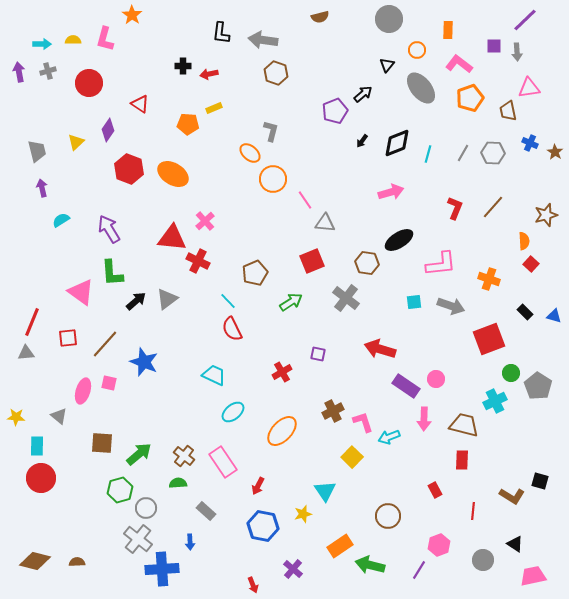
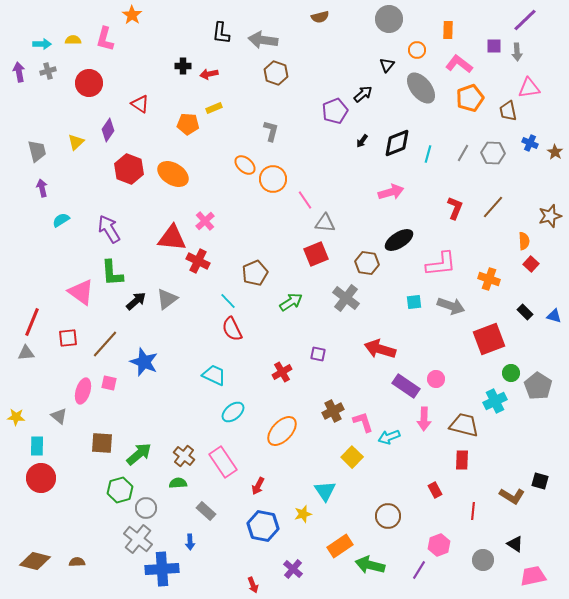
orange ellipse at (250, 153): moved 5 px left, 12 px down
brown star at (546, 215): moved 4 px right, 1 px down
red square at (312, 261): moved 4 px right, 7 px up
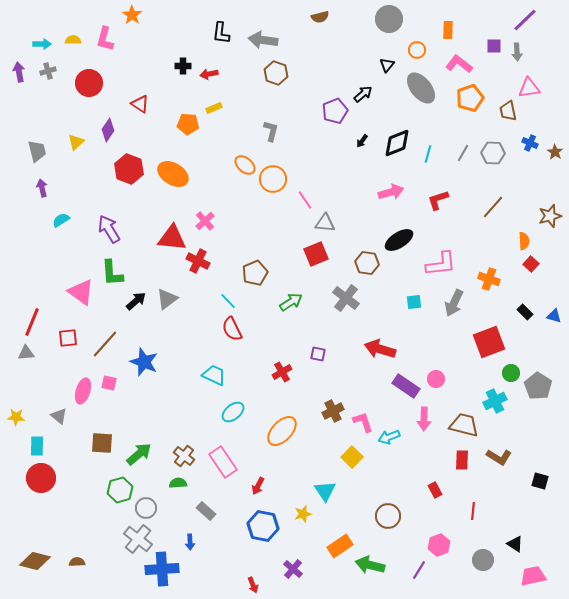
red L-shape at (455, 208): moved 17 px left, 8 px up; rotated 130 degrees counterclockwise
gray arrow at (451, 306): moved 3 px right, 3 px up; rotated 96 degrees clockwise
red square at (489, 339): moved 3 px down
brown L-shape at (512, 496): moved 13 px left, 39 px up
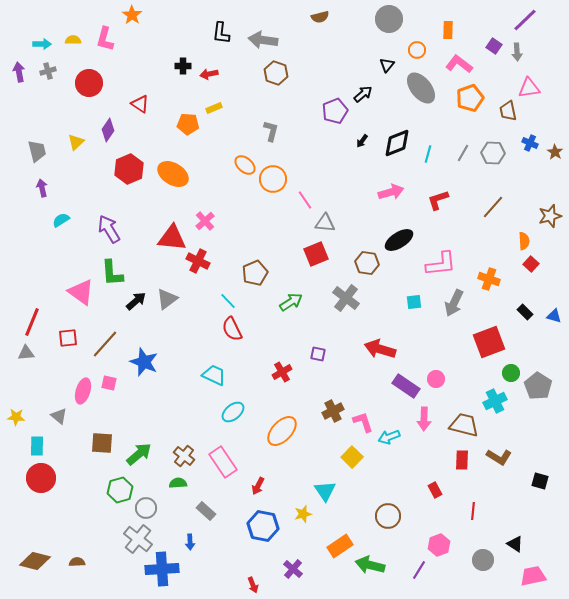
purple square at (494, 46): rotated 35 degrees clockwise
red hexagon at (129, 169): rotated 16 degrees clockwise
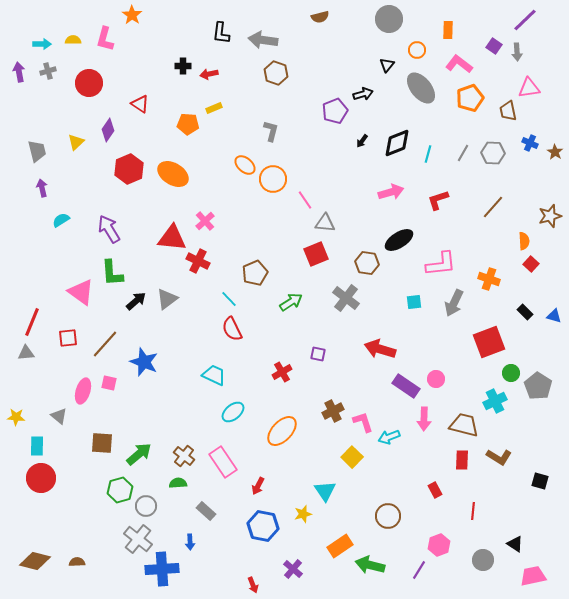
black arrow at (363, 94): rotated 24 degrees clockwise
cyan line at (228, 301): moved 1 px right, 2 px up
gray circle at (146, 508): moved 2 px up
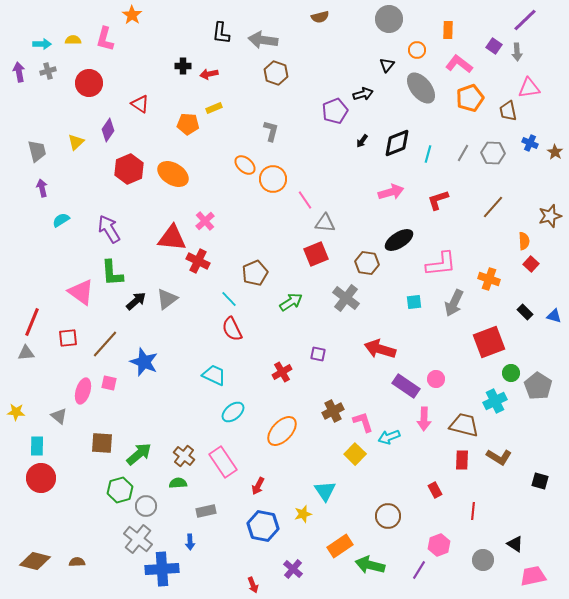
yellow star at (16, 417): moved 5 px up
yellow square at (352, 457): moved 3 px right, 3 px up
gray rectangle at (206, 511): rotated 54 degrees counterclockwise
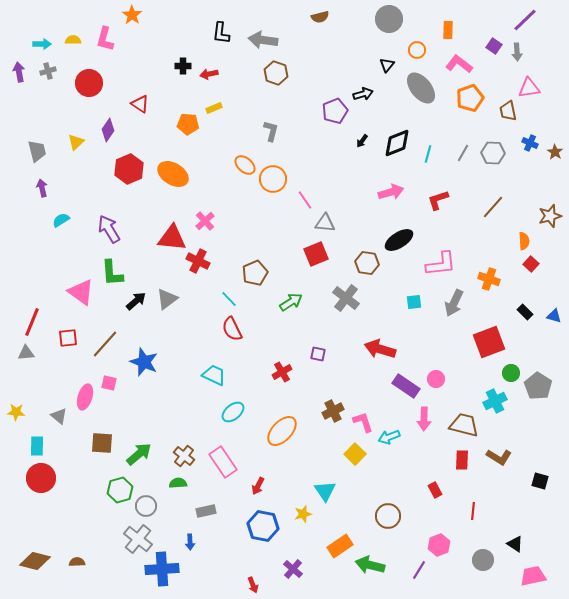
pink ellipse at (83, 391): moved 2 px right, 6 px down
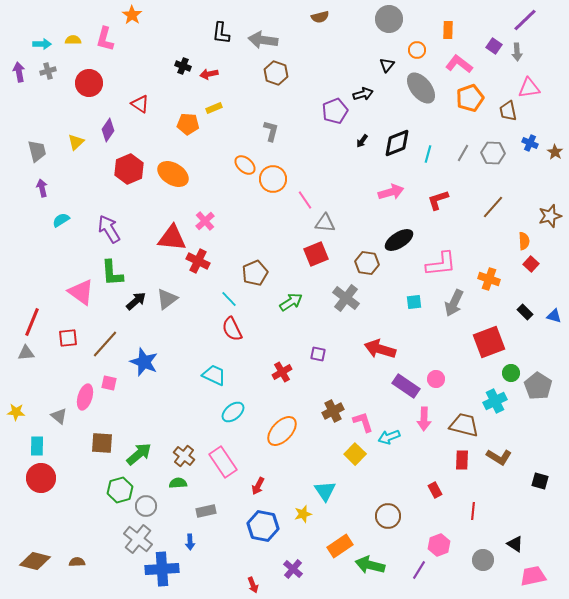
black cross at (183, 66): rotated 21 degrees clockwise
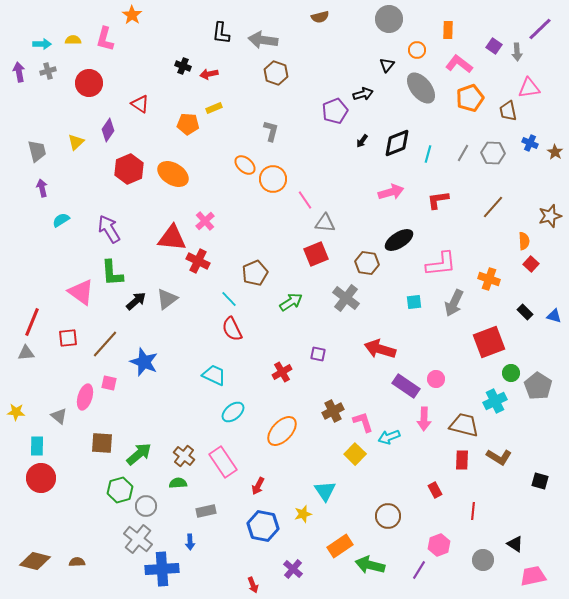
purple line at (525, 20): moved 15 px right, 9 px down
red L-shape at (438, 200): rotated 10 degrees clockwise
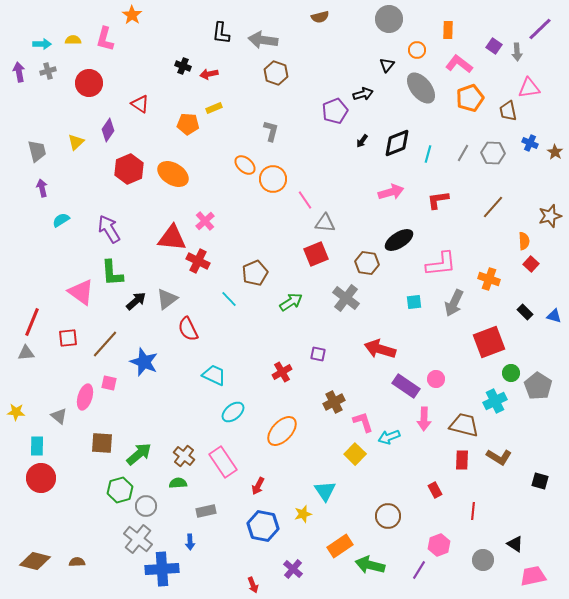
red semicircle at (232, 329): moved 44 px left
brown cross at (333, 411): moved 1 px right, 9 px up
